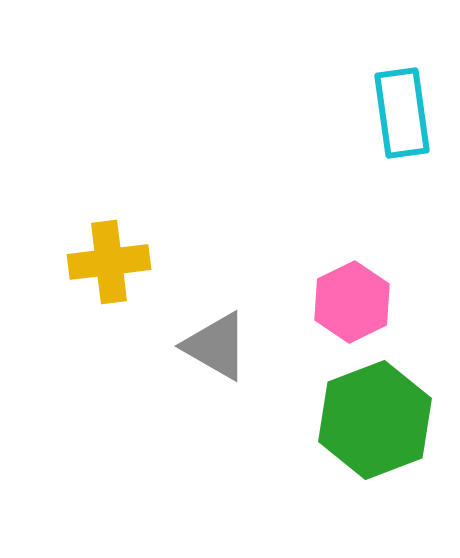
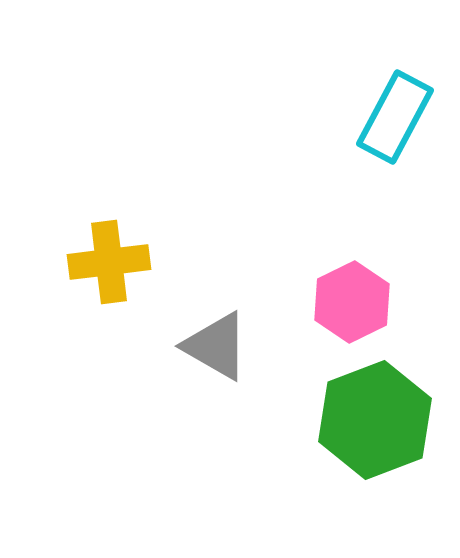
cyan rectangle: moved 7 px left, 4 px down; rotated 36 degrees clockwise
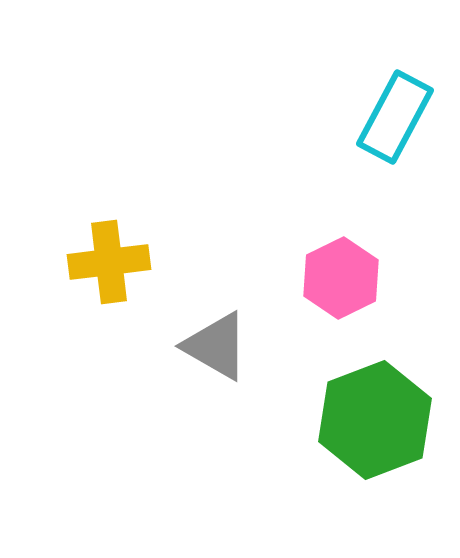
pink hexagon: moved 11 px left, 24 px up
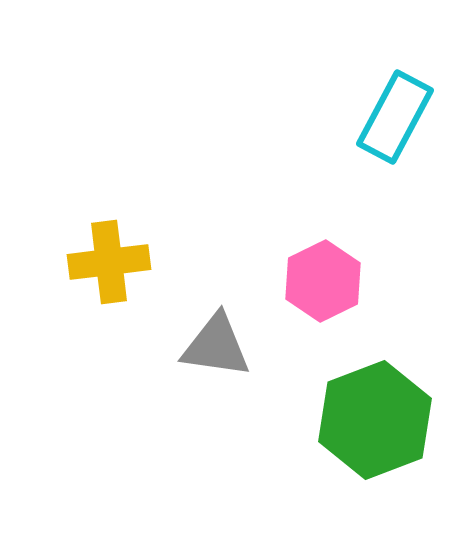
pink hexagon: moved 18 px left, 3 px down
gray triangle: rotated 22 degrees counterclockwise
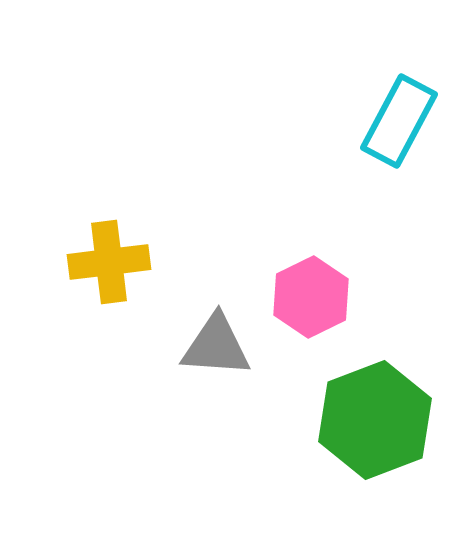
cyan rectangle: moved 4 px right, 4 px down
pink hexagon: moved 12 px left, 16 px down
gray triangle: rotated 4 degrees counterclockwise
